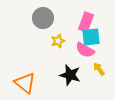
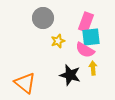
yellow arrow: moved 6 px left, 1 px up; rotated 32 degrees clockwise
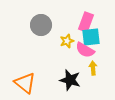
gray circle: moved 2 px left, 7 px down
yellow star: moved 9 px right
black star: moved 5 px down
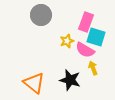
gray circle: moved 10 px up
cyan square: moved 5 px right; rotated 24 degrees clockwise
yellow arrow: rotated 16 degrees counterclockwise
orange triangle: moved 9 px right
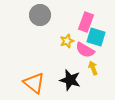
gray circle: moved 1 px left
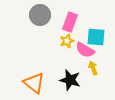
pink rectangle: moved 16 px left
cyan square: rotated 12 degrees counterclockwise
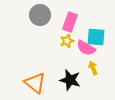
pink semicircle: moved 1 px right, 2 px up
orange triangle: moved 1 px right
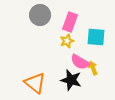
pink semicircle: moved 6 px left, 14 px down
black star: moved 1 px right
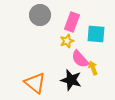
pink rectangle: moved 2 px right
cyan square: moved 3 px up
pink semicircle: moved 3 px up; rotated 18 degrees clockwise
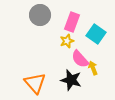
cyan square: rotated 30 degrees clockwise
orange triangle: rotated 10 degrees clockwise
